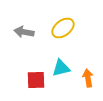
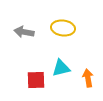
yellow ellipse: rotated 45 degrees clockwise
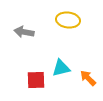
yellow ellipse: moved 5 px right, 8 px up
orange arrow: rotated 36 degrees counterclockwise
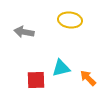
yellow ellipse: moved 2 px right
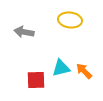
orange arrow: moved 4 px left, 7 px up
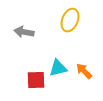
yellow ellipse: rotated 75 degrees counterclockwise
cyan triangle: moved 3 px left
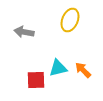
orange arrow: moved 1 px left, 1 px up
